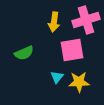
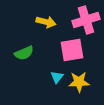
yellow arrow: moved 8 px left; rotated 84 degrees counterclockwise
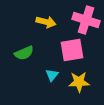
pink cross: rotated 36 degrees clockwise
cyan triangle: moved 5 px left, 2 px up
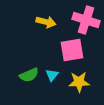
green semicircle: moved 5 px right, 22 px down
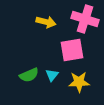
pink cross: moved 1 px left, 1 px up
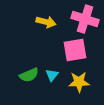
pink square: moved 3 px right
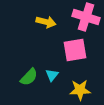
pink cross: moved 1 px right, 2 px up
green semicircle: moved 2 px down; rotated 24 degrees counterclockwise
yellow star: moved 1 px right, 8 px down
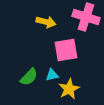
pink square: moved 9 px left
cyan triangle: rotated 40 degrees clockwise
yellow star: moved 11 px left, 1 px up; rotated 25 degrees counterclockwise
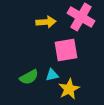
pink cross: moved 5 px left; rotated 12 degrees clockwise
yellow arrow: rotated 18 degrees counterclockwise
green semicircle: rotated 18 degrees clockwise
